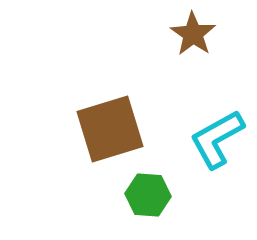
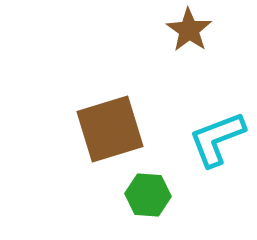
brown star: moved 4 px left, 4 px up
cyan L-shape: rotated 8 degrees clockwise
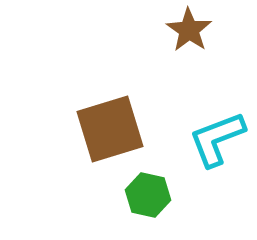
green hexagon: rotated 9 degrees clockwise
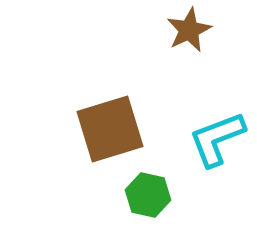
brown star: rotated 12 degrees clockwise
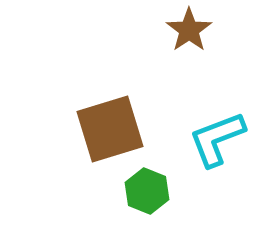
brown star: rotated 9 degrees counterclockwise
green hexagon: moved 1 px left, 4 px up; rotated 9 degrees clockwise
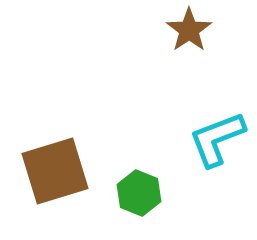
brown square: moved 55 px left, 42 px down
green hexagon: moved 8 px left, 2 px down
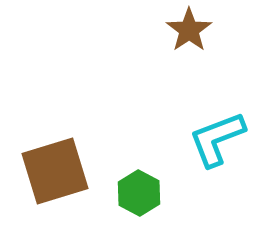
green hexagon: rotated 6 degrees clockwise
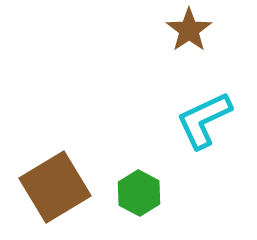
cyan L-shape: moved 13 px left, 19 px up; rotated 4 degrees counterclockwise
brown square: moved 16 px down; rotated 14 degrees counterclockwise
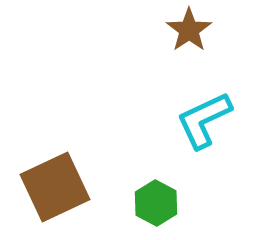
brown square: rotated 6 degrees clockwise
green hexagon: moved 17 px right, 10 px down
